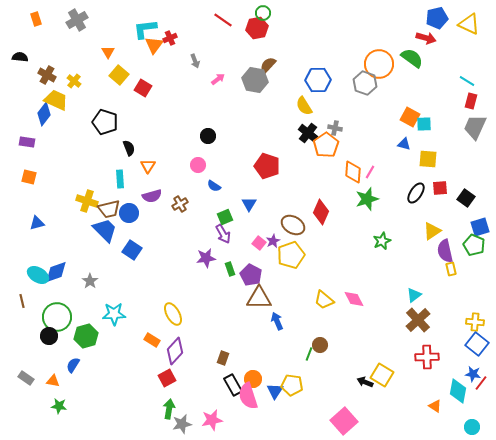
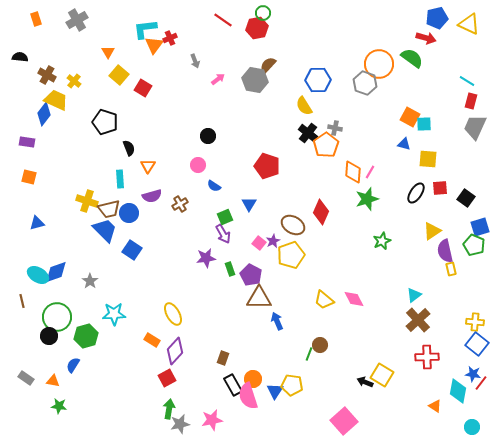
gray star at (182, 424): moved 2 px left
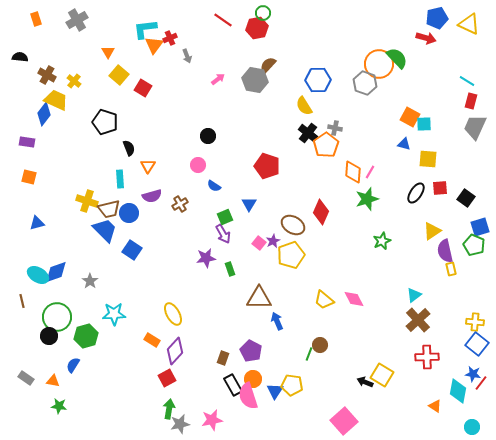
green semicircle at (412, 58): moved 15 px left; rotated 10 degrees clockwise
gray arrow at (195, 61): moved 8 px left, 5 px up
purple pentagon at (251, 275): moved 76 px down
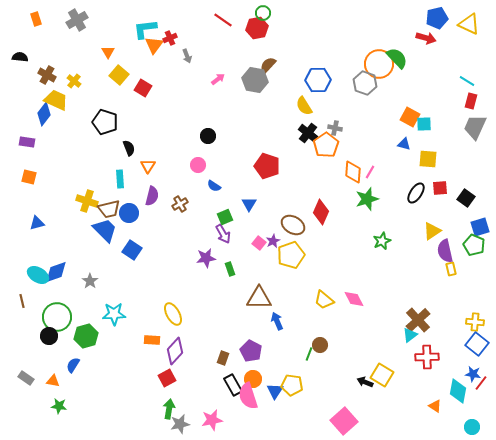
purple semicircle at (152, 196): rotated 60 degrees counterclockwise
cyan triangle at (414, 295): moved 4 px left, 40 px down
orange rectangle at (152, 340): rotated 28 degrees counterclockwise
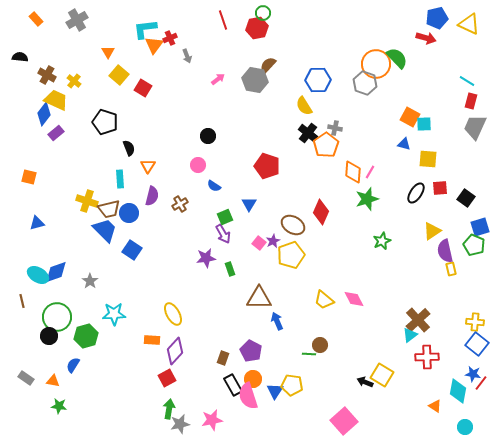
orange rectangle at (36, 19): rotated 24 degrees counterclockwise
red line at (223, 20): rotated 36 degrees clockwise
orange circle at (379, 64): moved 3 px left
purple rectangle at (27, 142): moved 29 px right, 9 px up; rotated 49 degrees counterclockwise
green line at (309, 354): rotated 72 degrees clockwise
cyan circle at (472, 427): moved 7 px left
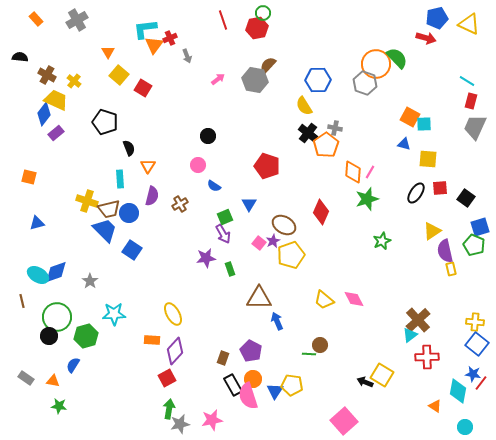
brown ellipse at (293, 225): moved 9 px left
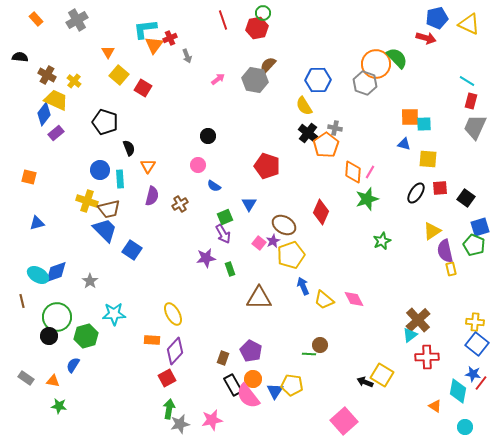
orange square at (410, 117): rotated 30 degrees counterclockwise
blue circle at (129, 213): moved 29 px left, 43 px up
blue arrow at (277, 321): moved 26 px right, 35 px up
pink semicircle at (248, 396): rotated 20 degrees counterclockwise
